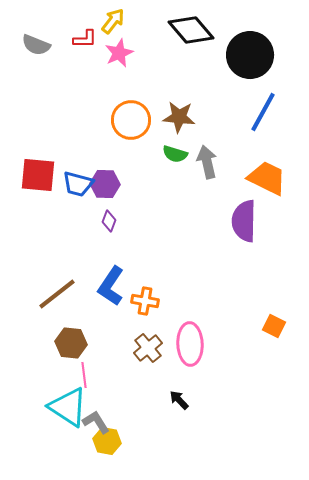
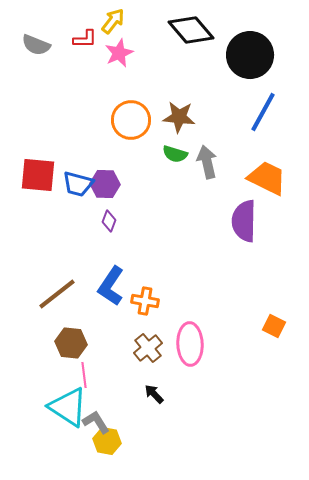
black arrow: moved 25 px left, 6 px up
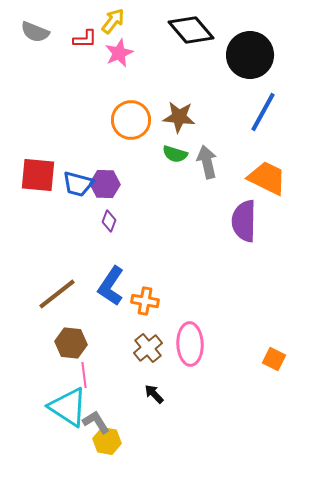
gray semicircle: moved 1 px left, 13 px up
orange square: moved 33 px down
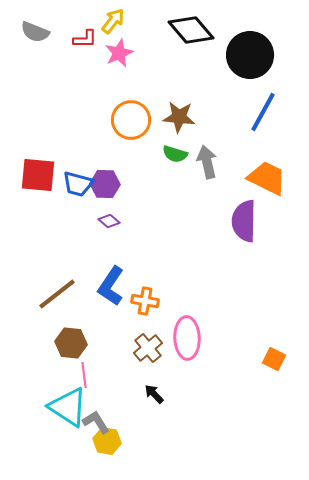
purple diamond: rotated 70 degrees counterclockwise
pink ellipse: moved 3 px left, 6 px up
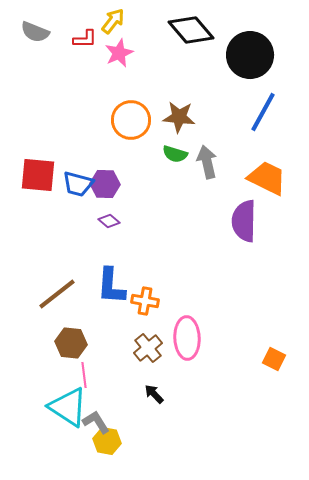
blue L-shape: rotated 30 degrees counterclockwise
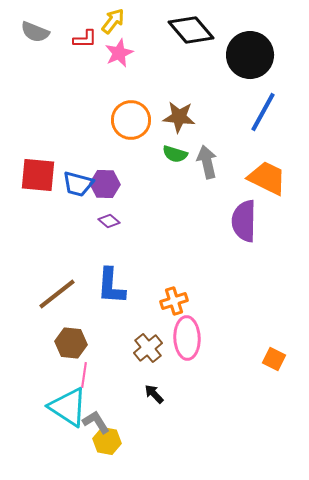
orange cross: moved 29 px right; rotated 28 degrees counterclockwise
pink line: rotated 15 degrees clockwise
